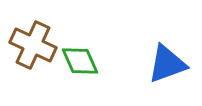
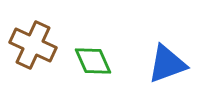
green diamond: moved 13 px right
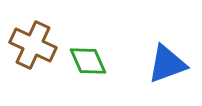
green diamond: moved 5 px left
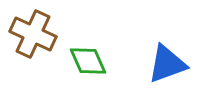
brown cross: moved 11 px up
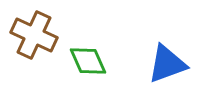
brown cross: moved 1 px right, 1 px down
